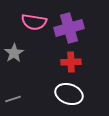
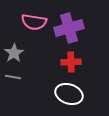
gray line: moved 22 px up; rotated 28 degrees clockwise
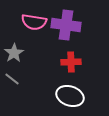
purple cross: moved 3 px left, 3 px up; rotated 24 degrees clockwise
gray line: moved 1 px left, 2 px down; rotated 28 degrees clockwise
white ellipse: moved 1 px right, 2 px down
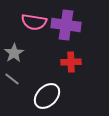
white ellipse: moved 23 px left; rotated 64 degrees counterclockwise
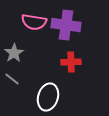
white ellipse: moved 1 px right, 1 px down; rotated 28 degrees counterclockwise
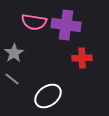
red cross: moved 11 px right, 4 px up
white ellipse: moved 1 px up; rotated 36 degrees clockwise
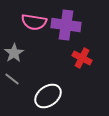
red cross: rotated 30 degrees clockwise
